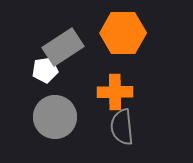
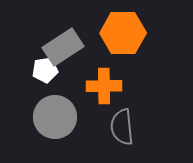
orange cross: moved 11 px left, 6 px up
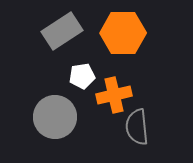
gray rectangle: moved 1 px left, 16 px up
white pentagon: moved 37 px right, 6 px down
orange cross: moved 10 px right, 9 px down; rotated 12 degrees counterclockwise
gray semicircle: moved 15 px right
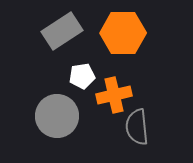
gray circle: moved 2 px right, 1 px up
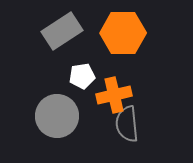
gray semicircle: moved 10 px left, 3 px up
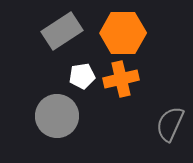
orange cross: moved 7 px right, 16 px up
gray semicircle: moved 43 px right; rotated 30 degrees clockwise
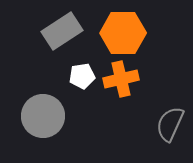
gray circle: moved 14 px left
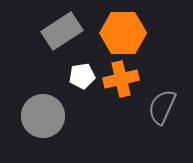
gray semicircle: moved 8 px left, 17 px up
